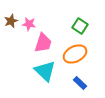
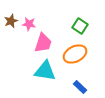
cyan triangle: rotated 35 degrees counterclockwise
blue rectangle: moved 4 px down
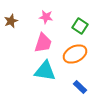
pink star: moved 17 px right, 7 px up
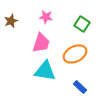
green square: moved 2 px right, 2 px up
pink trapezoid: moved 2 px left
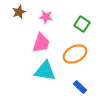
brown star: moved 8 px right, 9 px up
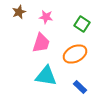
cyan triangle: moved 1 px right, 5 px down
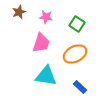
green square: moved 5 px left
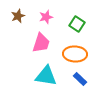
brown star: moved 1 px left, 4 px down
pink star: rotated 24 degrees counterclockwise
orange ellipse: rotated 30 degrees clockwise
blue rectangle: moved 8 px up
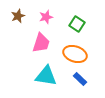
orange ellipse: rotated 15 degrees clockwise
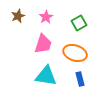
pink star: rotated 16 degrees counterclockwise
green square: moved 2 px right, 1 px up; rotated 28 degrees clockwise
pink trapezoid: moved 2 px right, 1 px down
orange ellipse: moved 1 px up
blue rectangle: rotated 32 degrees clockwise
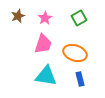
pink star: moved 1 px left, 1 px down
green square: moved 5 px up
